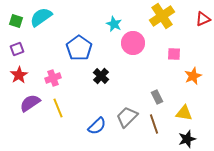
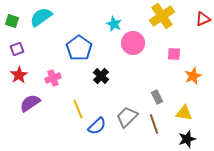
green square: moved 4 px left
yellow line: moved 20 px right, 1 px down
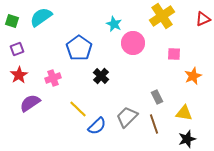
yellow line: rotated 24 degrees counterclockwise
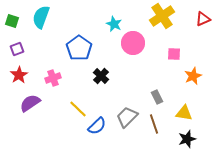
cyan semicircle: rotated 35 degrees counterclockwise
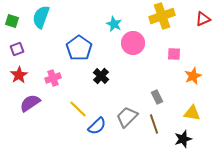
yellow cross: rotated 15 degrees clockwise
yellow triangle: moved 8 px right
black star: moved 4 px left
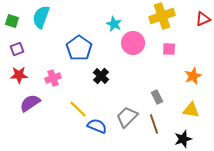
pink square: moved 5 px left, 5 px up
red star: rotated 30 degrees clockwise
yellow triangle: moved 1 px left, 3 px up
blue semicircle: rotated 114 degrees counterclockwise
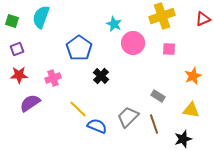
gray rectangle: moved 1 px right, 1 px up; rotated 32 degrees counterclockwise
gray trapezoid: moved 1 px right
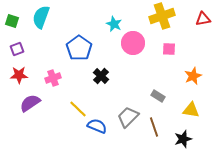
red triangle: rotated 14 degrees clockwise
brown line: moved 3 px down
